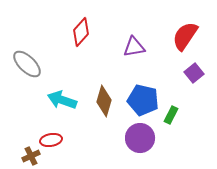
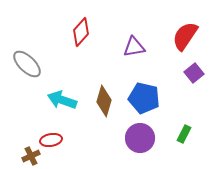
blue pentagon: moved 1 px right, 2 px up
green rectangle: moved 13 px right, 19 px down
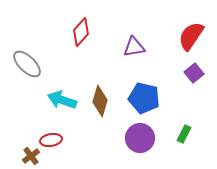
red semicircle: moved 6 px right
brown diamond: moved 4 px left
brown cross: rotated 12 degrees counterclockwise
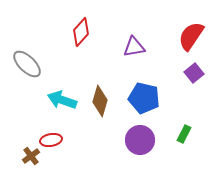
purple circle: moved 2 px down
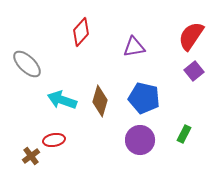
purple square: moved 2 px up
red ellipse: moved 3 px right
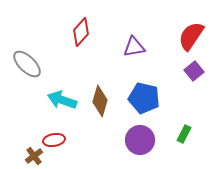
brown cross: moved 3 px right
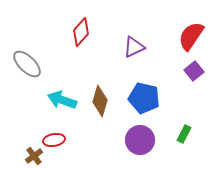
purple triangle: rotated 15 degrees counterclockwise
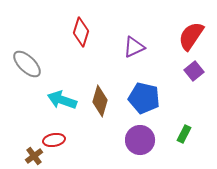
red diamond: rotated 24 degrees counterclockwise
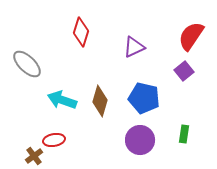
purple square: moved 10 px left
green rectangle: rotated 18 degrees counterclockwise
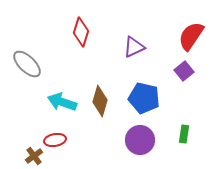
cyan arrow: moved 2 px down
red ellipse: moved 1 px right
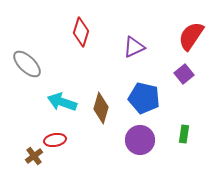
purple square: moved 3 px down
brown diamond: moved 1 px right, 7 px down
